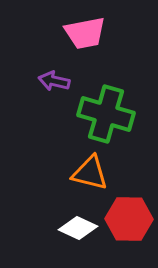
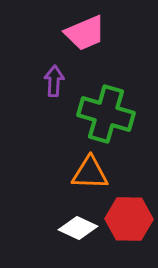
pink trapezoid: rotated 12 degrees counterclockwise
purple arrow: rotated 80 degrees clockwise
orange triangle: rotated 12 degrees counterclockwise
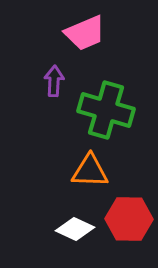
green cross: moved 4 px up
orange triangle: moved 2 px up
white diamond: moved 3 px left, 1 px down
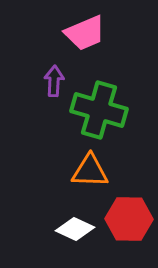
green cross: moved 7 px left
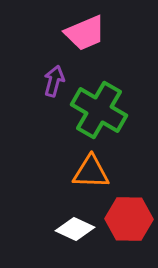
purple arrow: rotated 12 degrees clockwise
green cross: rotated 14 degrees clockwise
orange triangle: moved 1 px right, 1 px down
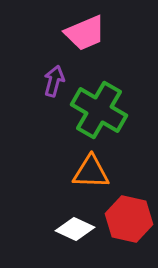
red hexagon: rotated 12 degrees clockwise
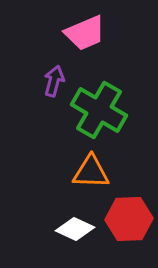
red hexagon: rotated 15 degrees counterclockwise
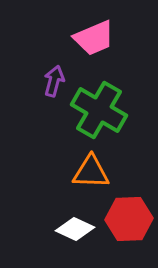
pink trapezoid: moved 9 px right, 5 px down
